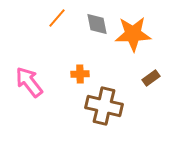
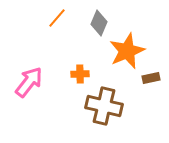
gray diamond: moved 2 px right, 1 px up; rotated 35 degrees clockwise
orange star: moved 6 px left, 17 px down; rotated 21 degrees counterclockwise
brown rectangle: rotated 24 degrees clockwise
pink arrow: rotated 76 degrees clockwise
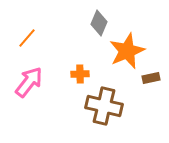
orange line: moved 30 px left, 20 px down
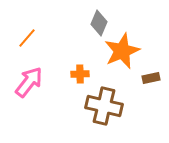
orange star: moved 5 px left
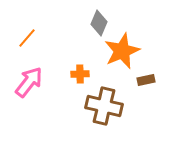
brown rectangle: moved 5 px left, 2 px down
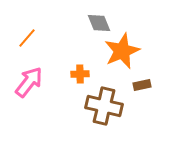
gray diamond: rotated 45 degrees counterclockwise
brown rectangle: moved 4 px left, 5 px down
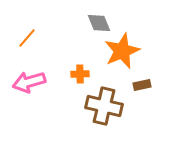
pink arrow: rotated 144 degrees counterclockwise
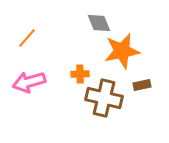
orange star: rotated 12 degrees clockwise
brown cross: moved 8 px up
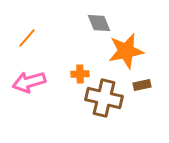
orange star: moved 4 px right
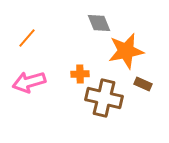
brown rectangle: moved 1 px right, 1 px up; rotated 36 degrees clockwise
